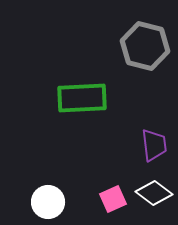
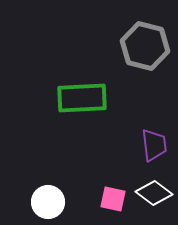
pink square: rotated 36 degrees clockwise
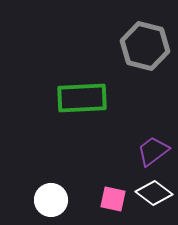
purple trapezoid: moved 1 px left, 6 px down; rotated 120 degrees counterclockwise
white circle: moved 3 px right, 2 px up
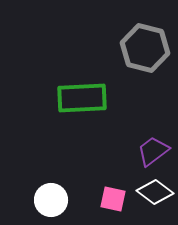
gray hexagon: moved 2 px down
white diamond: moved 1 px right, 1 px up
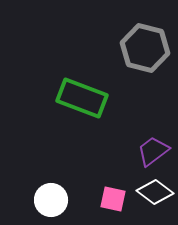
green rectangle: rotated 24 degrees clockwise
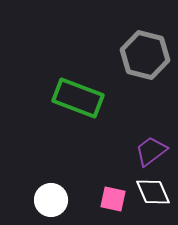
gray hexagon: moved 7 px down
green rectangle: moved 4 px left
purple trapezoid: moved 2 px left
white diamond: moved 2 px left; rotated 30 degrees clockwise
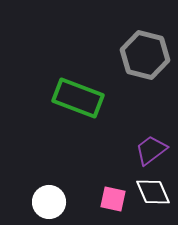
purple trapezoid: moved 1 px up
white circle: moved 2 px left, 2 px down
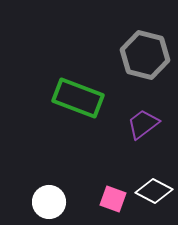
purple trapezoid: moved 8 px left, 26 px up
white diamond: moved 1 px right, 1 px up; rotated 39 degrees counterclockwise
pink square: rotated 8 degrees clockwise
